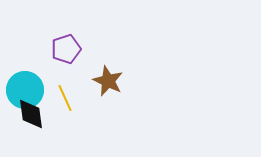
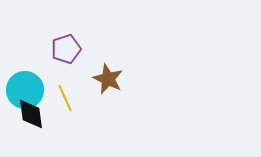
brown star: moved 2 px up
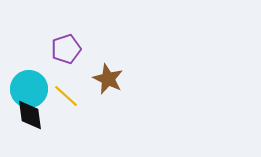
cyan circle: moved 4 px right, 1 px up
yellow line: moved 1 px right, 2 px up; rotated 24 degrees counterclockwise
black diamond: moved 1 px left, 1 px down
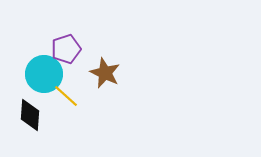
brown star: moved 3 px left, 6 px up
cyan circle: moved 15 px right, 15 px up
black diamond: rotated 12 degrees clockwise
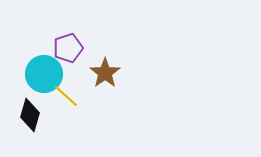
purple pentagon: moved 2 px right, 1 px up
brown star: rotated 12 degrees clockwise
black diamond: rotated 12 degrees clockwise
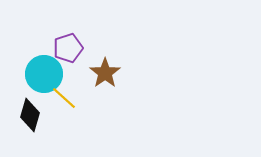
yellow line: moved 2 px left, 2 px down
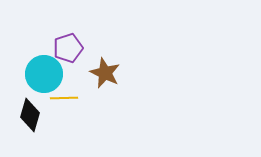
brown star: rotated 12 degrees counterclockwise
yellow line: rotated 44 degrees counterclockwise
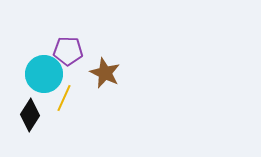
purple pentagon: moved 3 px down; rotated 20 degrees clockwise
yellow line: rotated 64 degrees counterclockwise
black diamond: rotated 16 degrees clockwise
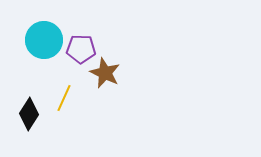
purple pentagon: moved 13 px right, 2 px up
cyan circle: moved 34 px up
black diamond: moved 1 px left, 1 px up
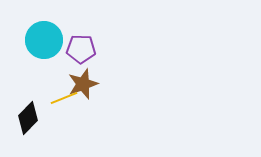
brown star: moved 22 px left, 11 px down; rotated 28 degrees clockwise
yellow line: rotated 44 degrees clockwise
black diamond: moved 1 px left, 4 px down; rotated 12 degrees clockwise
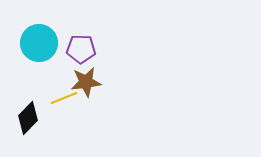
cyan circle: moved 5 px left, 3 px down
brown star: moved 3 px right, 2 px up; rotated 12 degrees clockwise
